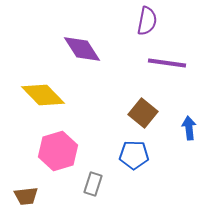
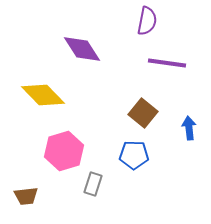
pink hexagon: moved 6 px right
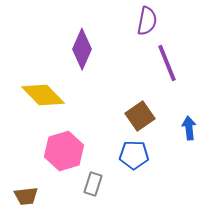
purple diamond: rotated 57 degrees clockwise
purple line: rotated 60 degrees clockwise
brown square: moved 3 px left, 3 px down; rotated 16 degrees clockwise
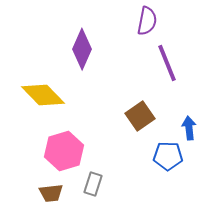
blue pentagon: moved 34 px right, 1 px down
brown trapezoid: moved 25 px right, 3 px up
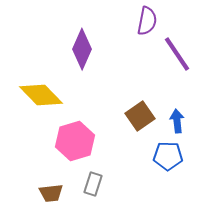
purple line: moved 10 px right, 9 px up; rotated 12 degrees counterclockwise
yellow diamond: moved 2 px left
blue arrow: moved 12 px left, 7 px up
pink hexagon: moved 11 px right, 10 px up
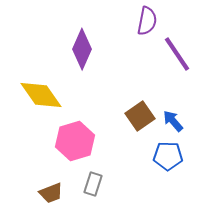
yellow diamond: rotated 9 degrees clockwise
blue arrow: moved 4 px left; rotated 35 degrees counterclockwise
brown trapezoid: rotated 15 degrees counterclockwise
